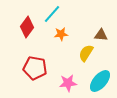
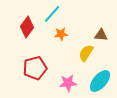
red pentagon: rotated 25 degrees counterclockwise
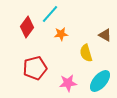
cyan line: moved 2 px left
brown triangle: moved 4 px right; rotated 24 degrees clockwise
yellow semicircle: rotated 48 degrees counterclockwise
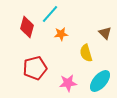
red diamond: rotated 20 degrees counterclockwise
brown triangle: moved 2 px up; rotated 16 degrees clockwise
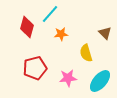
pink star: moved 5 px up
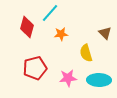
cyan line: moved 1 px up
cyan ellipse: moved 1 px left, 1 px up; rotated 50 degrees clockwise
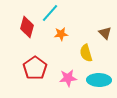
red pentagon: rotated 20 degrees counterclockwise
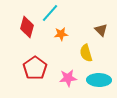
brown triangle: moved 4 px left, 3 px up
